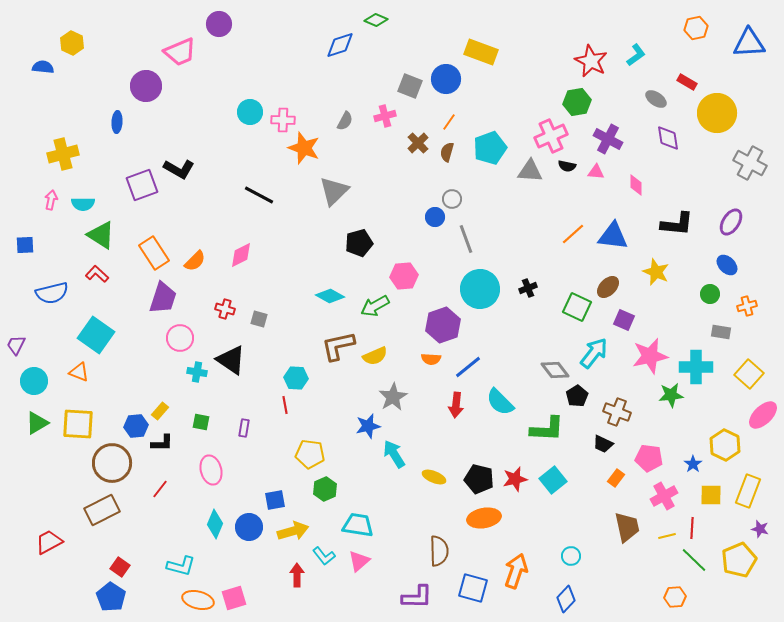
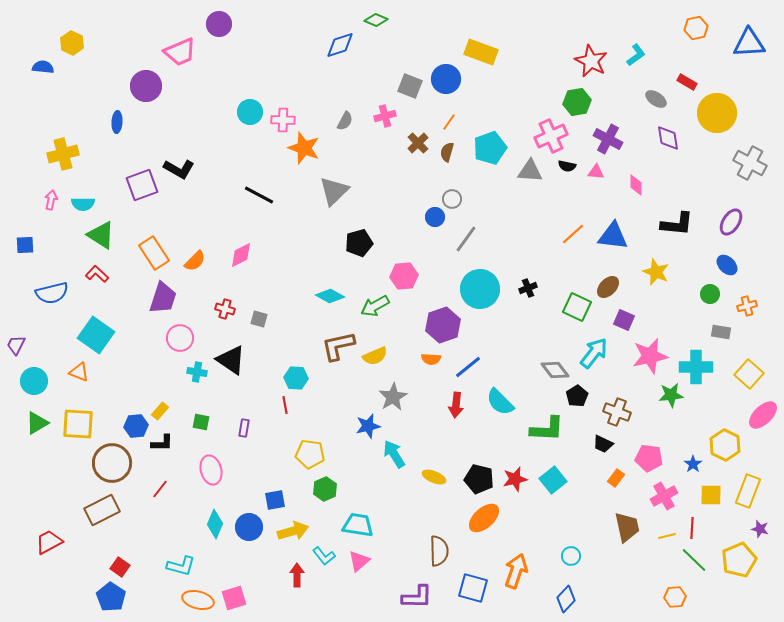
gray line at (466, 239): rotated 56 degrees clockwise
orange ellipse at (484, 518): rotated 32 degrees counterclockwise
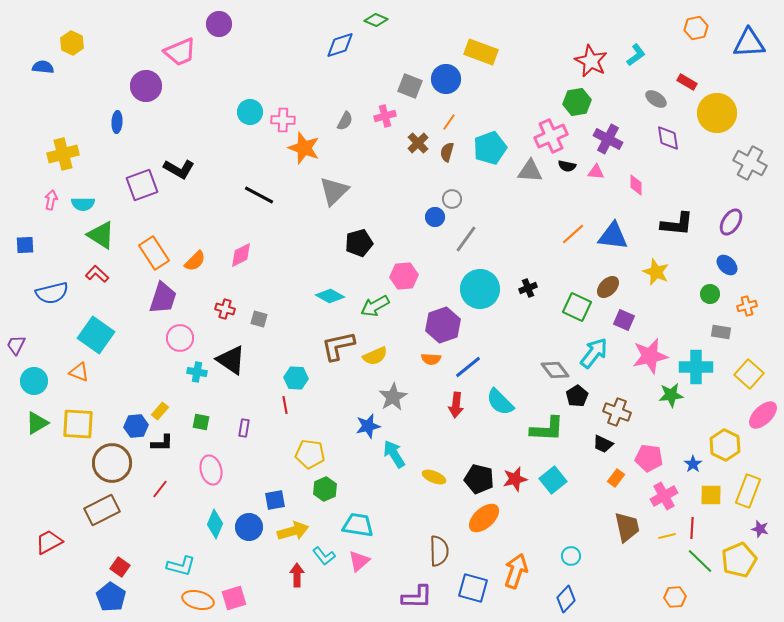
green line at (694, 560): moved 6 px right, 1 px down
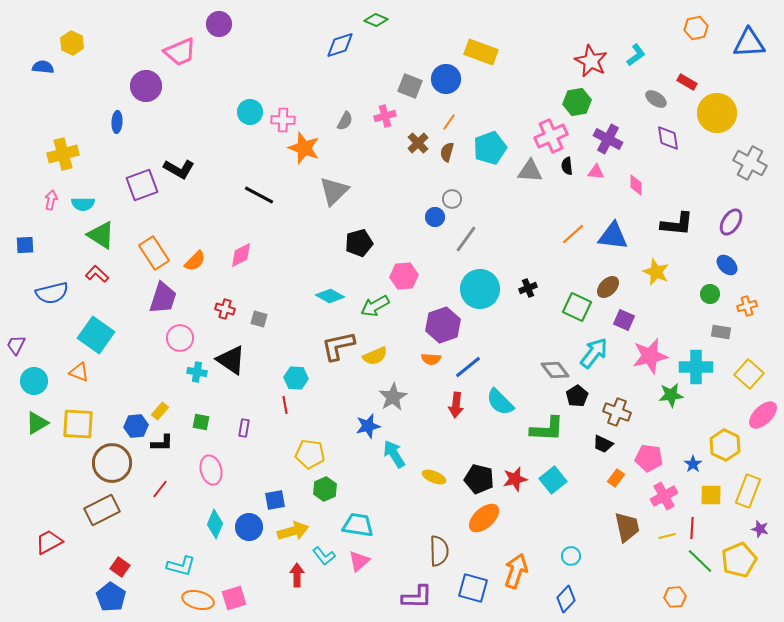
black semicircle at (567, 166): rotated 72 degrees clockwise
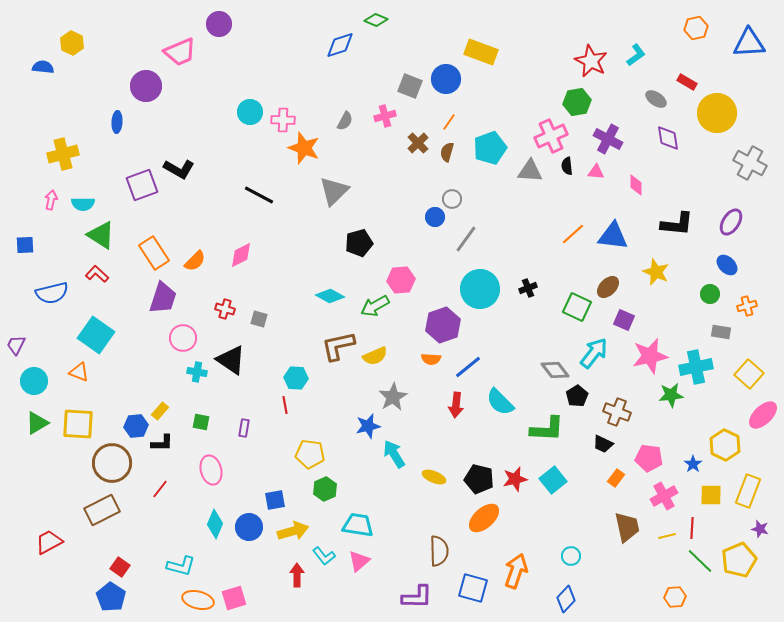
pink hexagon at (404, 276): moved 3 px left, 4 px down
pink circle at (180, 338): moved 3 px right
cyan cross at (696, 367): rotated 12 degrees counterclockwise
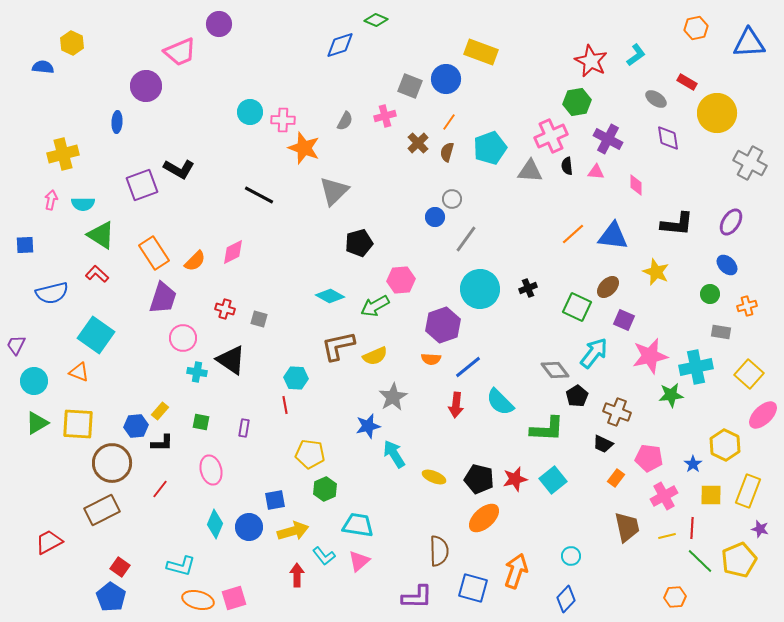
pink diamond at (241, 255): moved 8 px left, 3 px up
